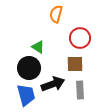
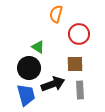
red circle: moved 1 px left, 4 px up
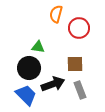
red circle: moved 6 px up
green triangle: rotated 24 degrees counterclockwise
gray rectangle: rotated 18 degrees counterclockwise
blue trapezoid: rotated 30 degrees counterclockwise
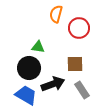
gray rectangle: moved 2 px right; rotated 12 degrees counterclockwise
blue trapezoid: rotated 15 degrees counterclockwise
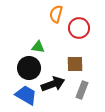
gray rectangle: rotated 54 degrees clockwise
